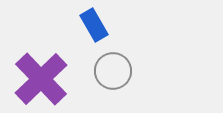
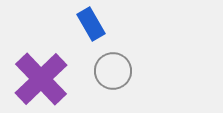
blue rectangle: moved 3 px left, 1 px up
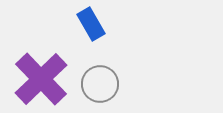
gray circle: moved 13 px left, 13 px down
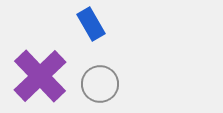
purple cross: moved 1 px left, 3 px up
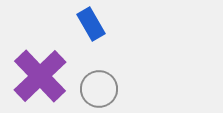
gray circle: moved 1 px left, 5 px down
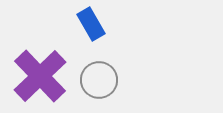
gray circle: moved 9 px up
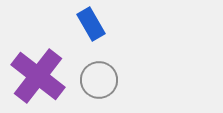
purple cross: moved 2 px left; rotated 8 degrees counterclockwise
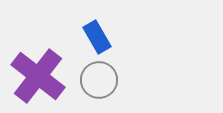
blue rectangle: moved 6 px right, 13 px down
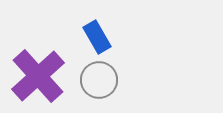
purple cross: rotated 10 degrees clockwise
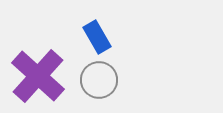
purple cross: rotated 6 degrees counterclockwise
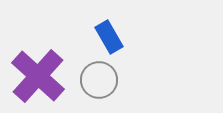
blue rectangle: moved 12 px right
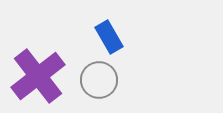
purple cross: rotated 10 degrees clockwise
